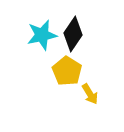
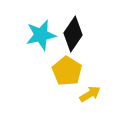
cyan star: moved 1 px left
yellow arrow: rotated 90 degrees counterclockwise
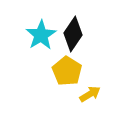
cyan star: rotated 20 degrees counterclockwise
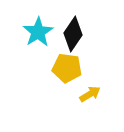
cyan star: moved 3 px left, 3 px up
yellow pentagon: moved 3 px up; rotated 24 degrees counterclockwise
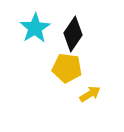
cyan star: moved 3 px left, 4 px up
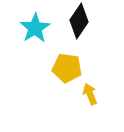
black diamond: moved 6 px right, 13 px up
yellow arrow: rotated 80 degrees counterclockwise
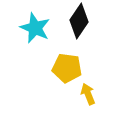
cyan star: rotated 16 degrees counterclockwise
yellow arrow: moved 2 px left
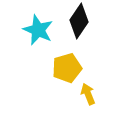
cyan star: moved 3 px right, 2 px down
yellow pentagon: rotated 24 degrees counterclockwise
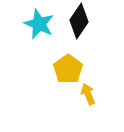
cyan star: moved 1 px right, 6 px up
yellow pentagon: moved 1 px right, 1 px down; rotated 20 degrees counterclockwise
